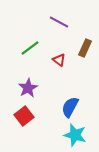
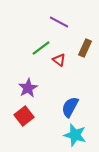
green line: moved 11 px right
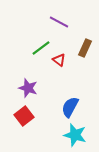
purple star: rotated 24 degrees counterclockwise
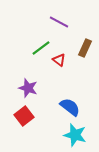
blue semicircle: rotated 100 degrees clockwise
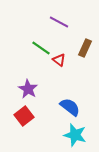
green line: rotated 72 degrees clockwise
purple star: moved 1 px down; rotated 12 degrees clockwise
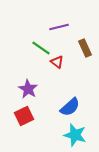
purple line: moved 5 px down; rotated 42 degrees counterclockwise
brown rectangle: rotated 48 degrees counterclockwise
red triangle: moved 2 px left, 2 px down
blue semicircle: rotated 100 degrees clockwise
red square: rotated 12 degrees clockwise
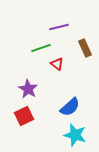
green line: rotated 54 degrees counterclockwise
red triangle: moved 2 px down
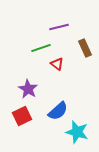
blue semicircle: moved 12 px left, 4 px down
red square: moved 2 px left
cyan star: moved 2 px right, 3 px up
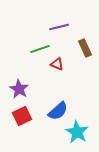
green line: moved 1 px left, 1 px down
red triangle: rotated 16 degrees counterclockwise
purple star: moved 9 px left
cyan star: rotated 15 degrees clockwise
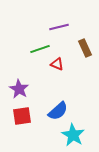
red square: rotated 18 degrees clockwise
cyan star: moved 4 px left, 3 px down
